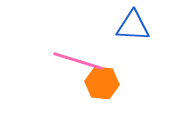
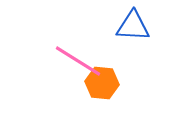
pink line: rotated 15 degrees clockwise
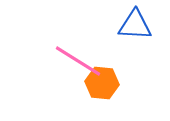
blue triangle: moved 2 px right, 1 px up
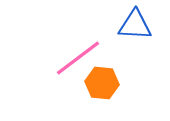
pink line: moved 3 px up; rotated 69 degrees counterclockwise
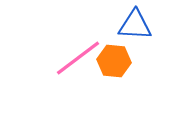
orange hexagon: moved 12 px right, 22 px up
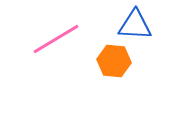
pink line: moved 22 px left, 19 px up; rotated 6 degrees clockwise
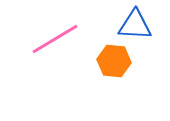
pink line: moved 1 px left
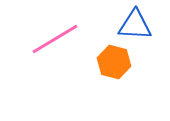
orange hexagon: moved 1 px down; rotated 8 degrees clockwise
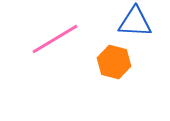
blue triangle: moved 3 px up
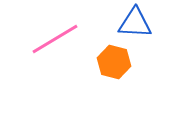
blue triangle: moved 1 px down
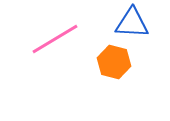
blue triangle: moved 3 px left
